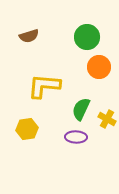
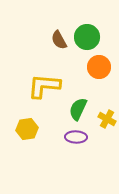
brown semicircle: moved 30 px right, 4 px down; rotated 78 degrees clockwise
green semicircle: moved 3 px left
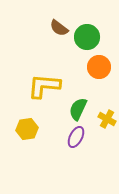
brown semicircle: moved 12 px up; rotated 24 degrees counterclockwise
purple ellipse: rotated 65 degrees counterclockwise
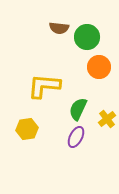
brown semicircle: rotated 30 degrees counterclockwise
yellow cross: rotated 24 degrees clockwise
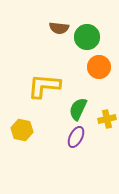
yellow cross: rotated 24 degrees clockwise
yellow hexagon: moved 5 px left, 1 px down; rotated 20 degrees clockwise
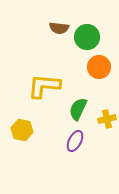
purple ellipse: moved 1 px left, 4 px down
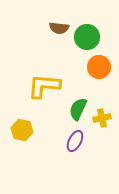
yellow cross: moved 5 px left, 1 px up
